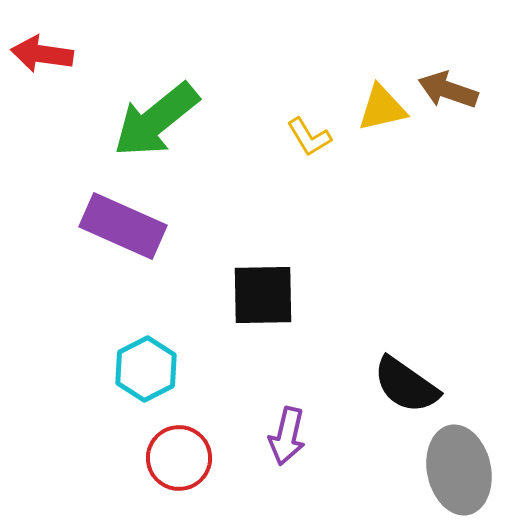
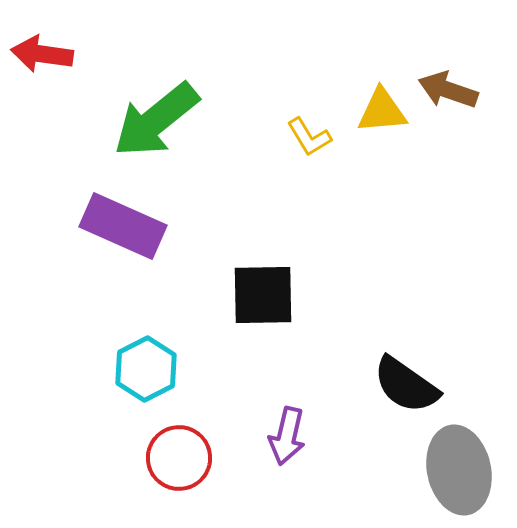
yellow triangle: moved 3 px down; rotated 8 degrees clockwise
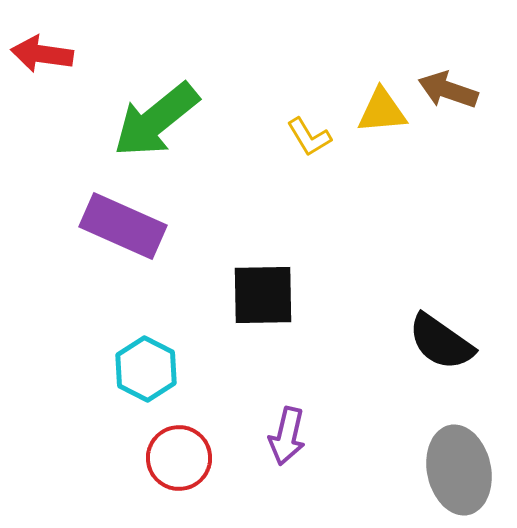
cyan hexagon: rotated 6 degrees counterclockwise
black semicircle: moved 35 px right, 43 px up
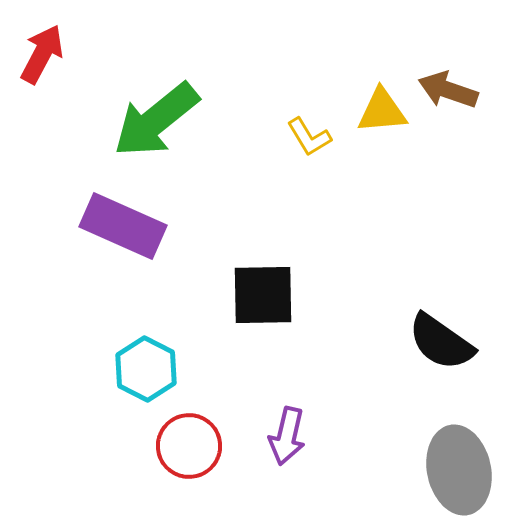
red arrow: rotated 110 degrees clockwise
red circle: moved 10 px right, 12 px up
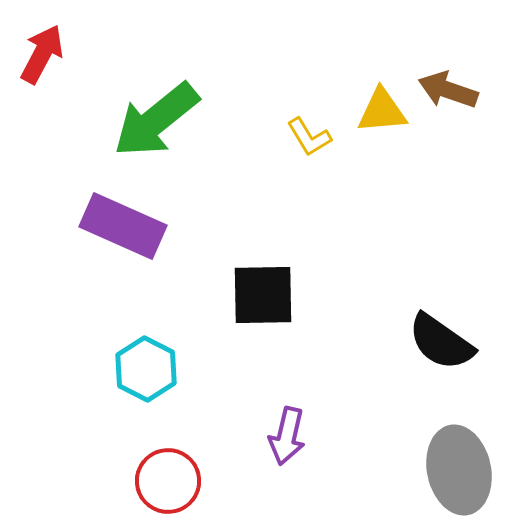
red circle: moved 21 px left, 35 px down
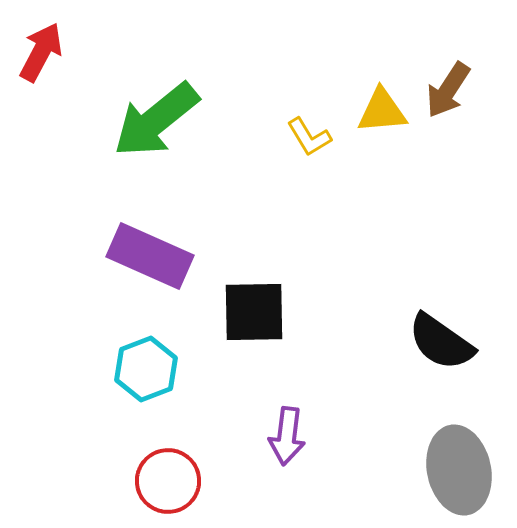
red arrow: moved 1 px left, 2 px up
brown arrow: rotated 76 degrees counterclockwise
purple rectangle: moved 27 px right, 30 px down
black square: moved 9 px left, 17 px down
cyan hexagon: rotated 12 degrees clockwise
purple arrow: rotated 6 degrees counterclockwise
